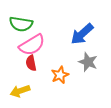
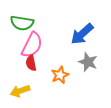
green semicircle: moved 1 px right, 1 px up
pink semicircle: rotated 32 degrees counterclockwise
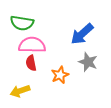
pink semicircle: rotated 116 degrees counterclockwise
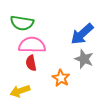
gray star: moved 4 px left, 3 px up
orange star: moved 1 px right, 3 px down; rotated 18 degrees counterclockwise
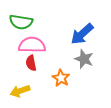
green semicircle: moved 1 px left, 1 px up
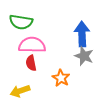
blue arrow: rotated 130 degrees clockwise
gray star: moved 3 px up
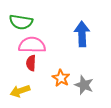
gray star: moved 29 px down
red semicircle: rotated 14 degrees clockwise
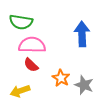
red semicircle: moved 2 px down; rotated 49 degrees counterclockwise
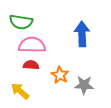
red semicircle: rotated 140 degrees clockwise
orange star: moved 1 px left, 3 px up
gray star: rotated 18 degrees counterclockwise
yellow arrow: rotated 60 degrees clockwise
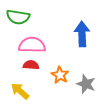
green semicircle: moved 3 px left, 5 px up
gray star: moved 2 px right, 1 px up; rotated 18 degrees clockwise
